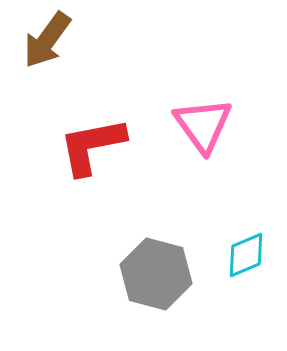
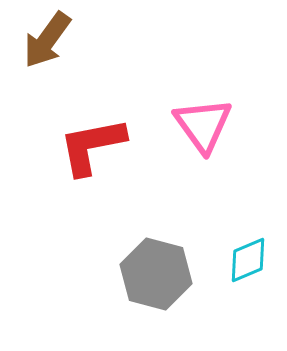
cyan diamond: moved 2 px right, 5 px down
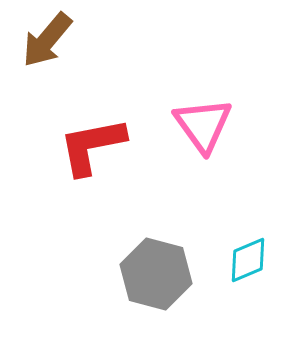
brown arrow: rotated 4 degrees clockwise
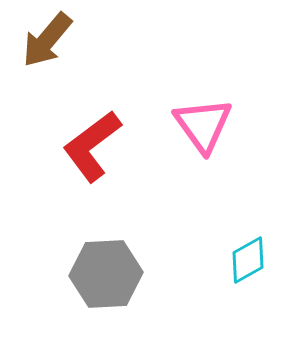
red L-shape: rotated 26 degrees counterclockwise
cyan diamond: rotated 6 degrees counterclockwise
gray hexagon: moved 50 px left; rotated 18 degrees counterclockwise
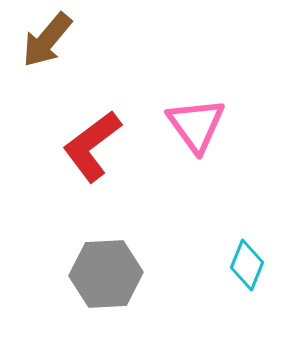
pink triangle: moved 7 px left
cyan diamond: moved 1 px left, 5 px down; rotated 39 degrees counterclockwise
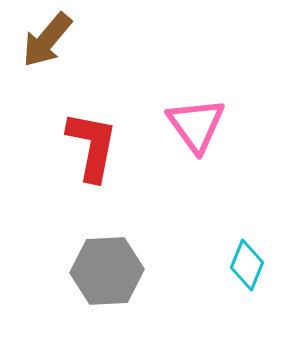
red L-shape: rotated 138 degrees clockwise
gray hexagon: moved 1 px right, 3 px up
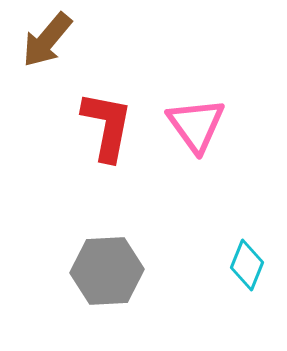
red L-shape: moved 15 px right, 20 px up
